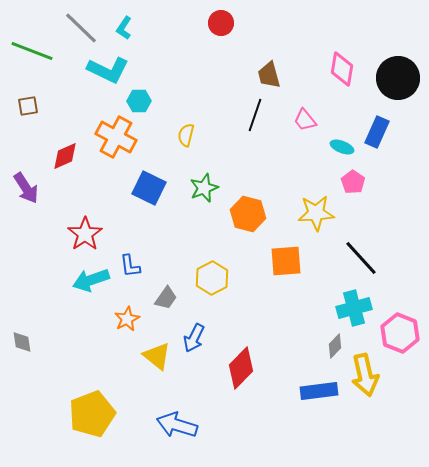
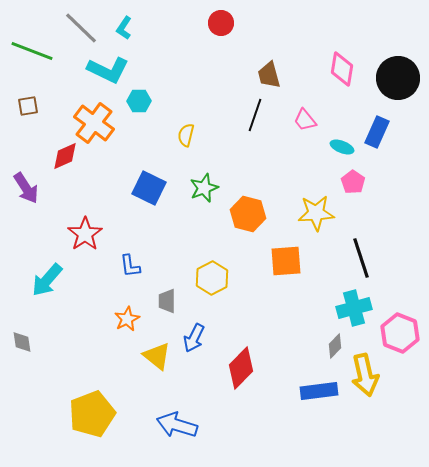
orange cross at (116, 137): moved 22 px left, 14 px up; rotated 9 degrees clockwise
black line at (361, 258): rotated 24 degrees clockwise
cyan arrow at (91, 280): moved 44 px left; rotated 30 degrees counterclockwise
gray trapezoid at (166, 298): moved 1 px right, 3 px down; rotated 145 degrees clockwise
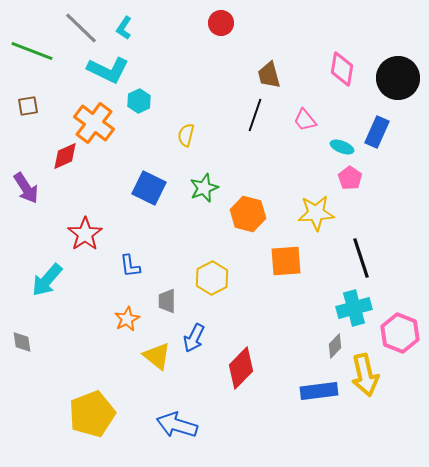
cyan hexagon at (139, 101): rotated 25 degrees counterclockwise
pink pentagon at (353, 182): moved 3 px left, 4 px up
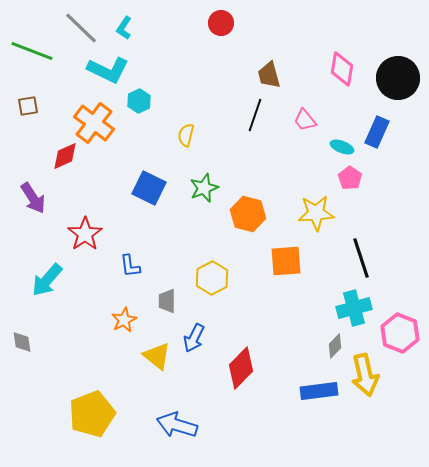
purple arrow at (26, 188): moved 7 px right, 10 px down
orange star at (127, 319): moved 3 px left, 1 px down
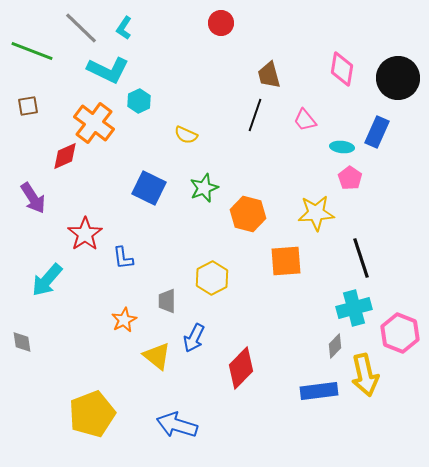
yellow semicircle at (186, 135): rotated 80 degrees counterclockwise
cyan ellipse at (342, 147): rotated 15 degrees counterclockwise
blue L-shape at (130, 266): moved 7 px left, 8 px up
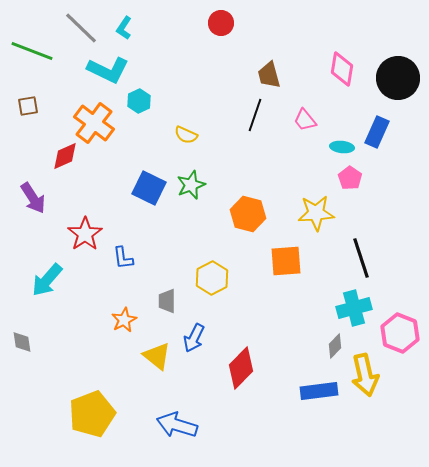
green star at (204, 188): moved 13 px left, 3 px up
